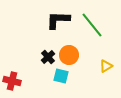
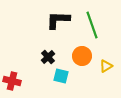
green line: rotated 20 degrees clockwise
orange circle: moved 13 px right, 1 px down
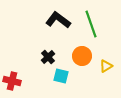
black L-shape: rotated 35 degrees clockwise
green line: moved 1 px left, 1 px up
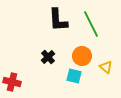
black L-shape: rotated 130 degrees counterclockwise
green line: rotated 8 degrees counterclockwise
yellow triangle: moved 1 px down; rotated 48 degrees counterclockwise
cyan square: moved 13 px right
red cross: moved 1 px down
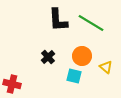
green line: moved 1 px up; rotated 32 degrees counterclockwise
red cross: moved 2 px down
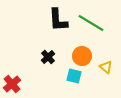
red cross: rotated 36 degrees clockwise
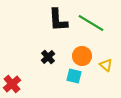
yellow triangle: moved 2 px up
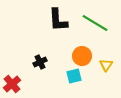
green line: moved 4 px right
black cross: moved 8 px left, 5 px down; rotated 16 degrees clockwise
yellow triangle: rotated 24 degrees clockwise
cyan square: rotated 28 degrees counterclockwise
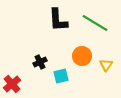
cyan square: moved 13 px left
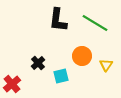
black L-shape: rotated 10 degrees clockwise
black cross: moved 2 px left, 1 px down; rotated 16 degrees counterclockwise
